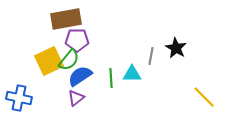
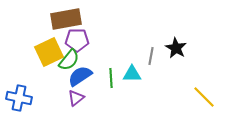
yellow square: moved 9 px up
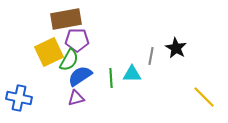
green semicircle: rotated 10 degrees counterclockwise
purple triangle: rotated 24 degrees clockwise
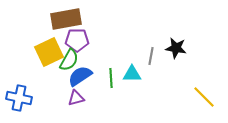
black star: rotated 20 degrees counterclockwise
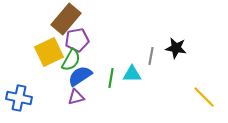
brown rectangle: rotated 40 degrees counterclockwise
purple pentagon: rotated 10 degrees counterclockwise
green semicircle: moved 2 px right
green line: rotated 12 degrees clockwise
purple triangle: moved 1 px up
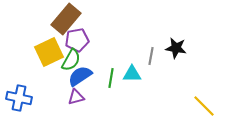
yellow line: moved 9 px down
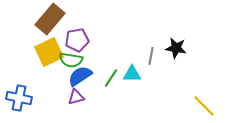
brown rectangle: moved 16 px left
green semicircle: rotated 70 degrees clockwise
green line: rotated 24 degrees clockwise
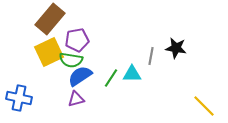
purple triangle: moved 2 px down
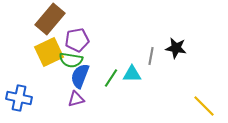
blue semicircle: rotated 35 degrees counterclockwise
